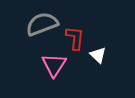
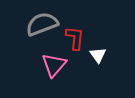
white triangle: rotated 12 degrees clockwise
pink triangle: rotated 8 degrees clockwise
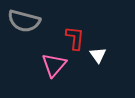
gray semicircle: moved 18 px left, 3 px up; rotated 144 degrees counterclockwise
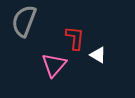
gray semicircle: rotated 96 degrees clockwise
white triangle: rotated 24 degrees counterclockwise
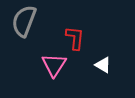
white triangle: moved 5 px right, 10 px down
pink triangle: rotated 8 degrees counterclockwise
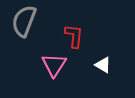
red L-shape: moved 1 px left, 2 px up
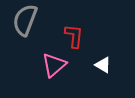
gray semicircle: moved 1 px right, 1 px up
pink triangle: rotated 16 degrees clockwise
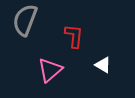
pink triangle: moved 4 px left, 5 px down
